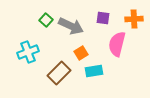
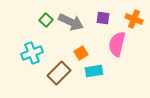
orange cross: rotated 24 degrees clockwise
gray arrow: moved 4 px up
cyan cross: moved 4 px right, 1 px down
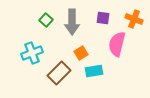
gray arrow: moved 1 px right; rotated 65 degrees clockwise
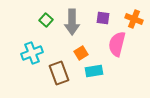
brown rectangle: rotated 65 degrees counterclockwise
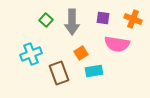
orange cross: moved 1 px left
pink semicircle: rotated 95 degrees counterclockwise
cyan cross: moved 1 px left, 1 px down
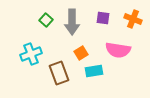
pink semicircle: moved 1 px right, 6 px down
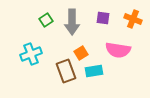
green square: rotated 16 degrees clockwise
brown rectangle: moved 7 px right, 2 px up
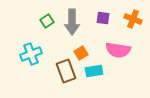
green square: moved 1 px right, 1 px down
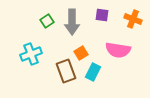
purple square: moved 1 px left, 3 px up
cyan rectangle: moved 1 px left, 1 px down; rotated 54 degrees counterclockwise
